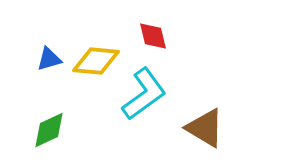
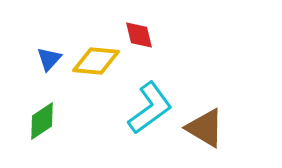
red diamond: moved 14 px left, 1 px up
blue triangle: rotated 32 degrees counterclockwise
cyan L-shape: moved 6 px right, 14 px down
green diamond: moved 7 px left, 9 px up; rotated 9 degrees counterclockwise
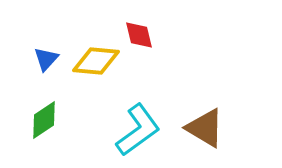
blue triangle: moved 3 px left
cyan L-shape: moved 12 px left, 22 px down
green diamond: moved 2 px right, 1 px up
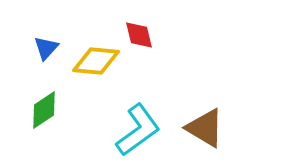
blue triangle: moved 11 px up
green diamond: moved 10 px up
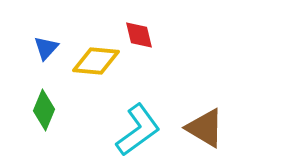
green diamond: rotated 33 degrees counterclockwise
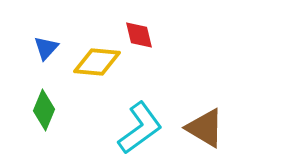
yellow diamond: moved 1 px right, 1 px down
cyan L-shape: moved 2 px right, 2 px up
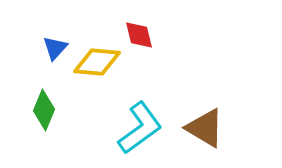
blue triangle: moved 9 px right
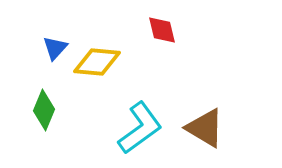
red diamond: moved 23 px right, 5 px up
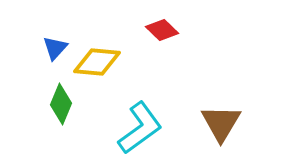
red diamond: rotated 32 degrees counterclockwise
green diamond: moved 17 px right, 6 px up
brown triangle: moved 16 px right, 5 px up; rotated 30 degrees clockwise
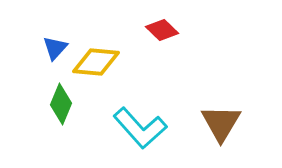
yellow diamond: moved 1 px left
cyan L-shape: rotated 84 degrees clockwise
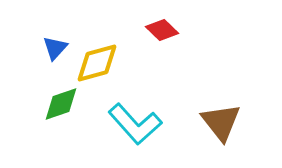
yellow diamond: moved 1 px right, 1 px down; rotated 21 degrees counterclockwise
green diamond: rotated 48 degrees clockwise
brown triangle: moved 1 px up; rotated 9 degrees counterclockwise
cyan L-shape: moved 5 px left, 4 px up
